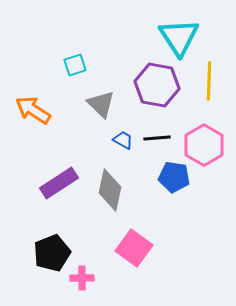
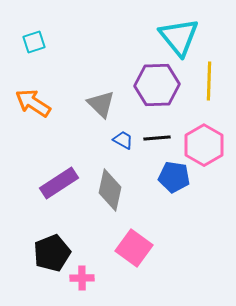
cyan triangle: rotated 6 degrees counterclockwise
cyan square: moved 41 px left, 23 px up
purple hexagon: rotated 12 degrees counterclockwise
orange arrow: moved 7 px up
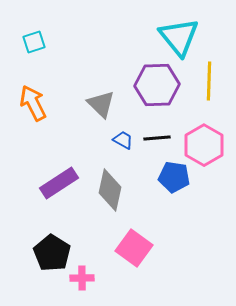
orange arrow: rotated 30 degrees clockwise
black pentagon: rotated 18 degrees counterclockwise
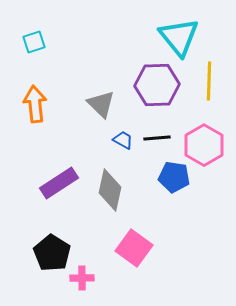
orange arrow: moved 2 px right, 1 px down; rotated 21 degrees clockwise
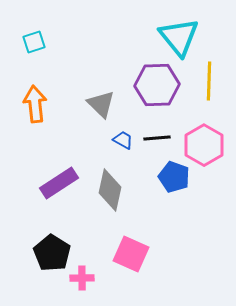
blue pentagon: rotated 12 degrees clockwise
pink square: moved 3 px left, 6 px down; rotated 12 degrees counterclockwise
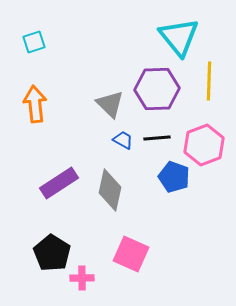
purple hexagon: moved 4 px down
gray triangle: moved 9 px right
pink hexagon: rotated 9 degrees clockwise
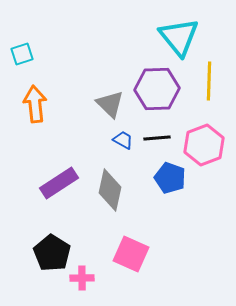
cyan square: moved 12 px left, 12 px down
blue pentagon: moved 4 px left, 1 px down
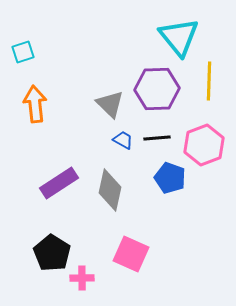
cyan square: moved 1 px right, 2 px up
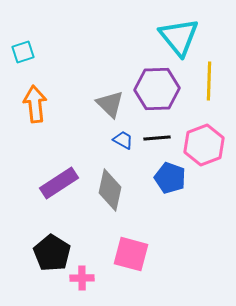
pink square: rotated 9 degrees counterclockwise
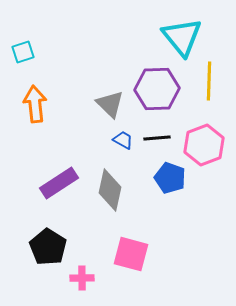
cyan triangle: moved 3 px right
black pentagon: moved 4 px left, 6 px up
